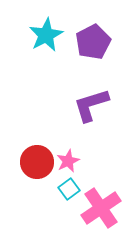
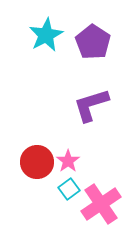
purple pentagon: rotated 12 degrees counterclockwise
pink star: rotated 10 degrees counterclockwise
pink cross: moved 4 px up
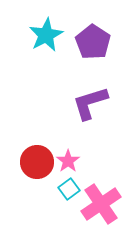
purple L-shape: moved 1 px left, 2 px up
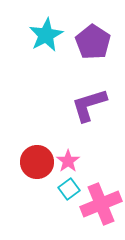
purple L-shape: moved 1 px left, 2 px down
pink cross: rotated 12 degrees clockwise
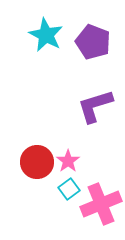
cyan star: rotated 16 degrees counterclockwise
purple pentagon: rotated 12 degrees counterclockwise
purple L-shape: moved 6 px right, 1 px down
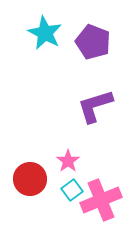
cyan star: moved 1 px left, 2 px up
red circle: moved 7 px left, 17 px down
cyan square: moved 3 px right, 1 px down
pink cross: moved 4 px up
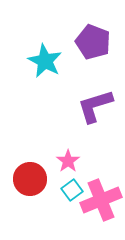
cyan star: moved 28 px down
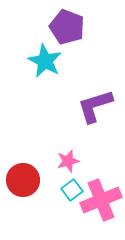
purple pentagon: moved 26 px left, 15 px up
pink star: rotated 20 degrees clockwise
red circle: moved 7 px left, 1 px down
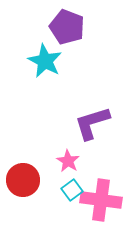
purple L-shape: moved 3 px left, 17 px down
pink star: rotated 25 degrees counterclockwise
pink cross: rotated 30 degrees clockwise
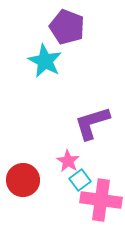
cyan square: moved 8 px right, 10 px up
